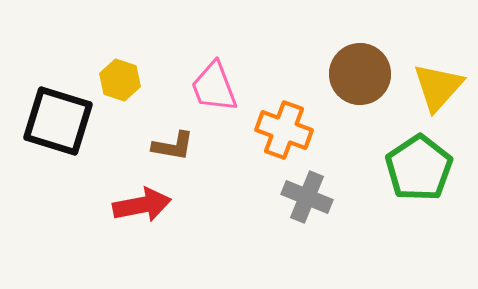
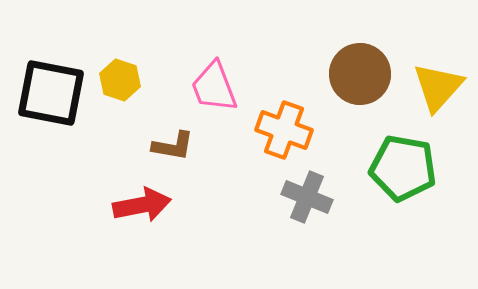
black square: moved 7 px left, 28 px up; rotated 6 degrees counterclockwise
green pentagon: moved 16 px left; rotated 28 degrees counterclockwise
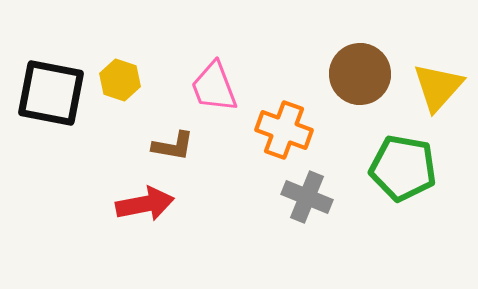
red arrow: moved 3 px right, 1 px up
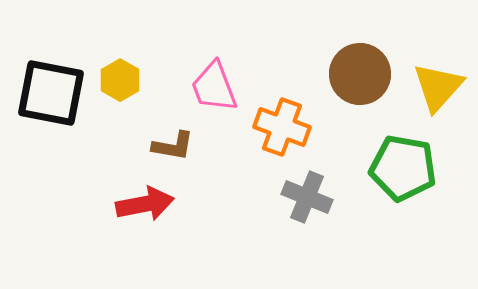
yellow hexagon: rotated 12 degrees clockwise
orange cross: moved 2 px left, 3 px up
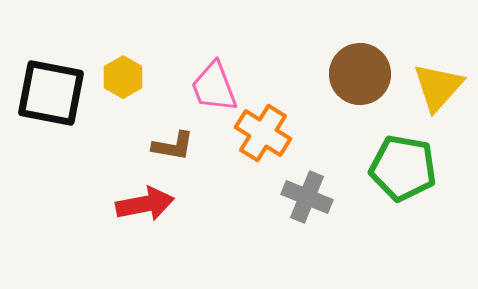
yellow hexagon: moved 3 px right, 3 px up
orange cross: moved 19 px left, 6 px down; rotated 12 degrees clockwise
